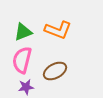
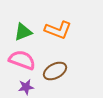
pink semicircle: rotated 96 degrees clockwise
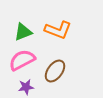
pink semicircle: rotated 48 degrees counterclockwise
brown ellipse: rotated 25 degrees counterclockwise
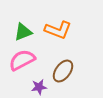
brown ellipse: moved 8 px right
purple star: moved 13 px right
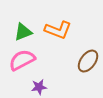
brown ellipse: moved 25 px right, 10 px up
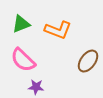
green triangle: moved 2 px left, 8 px up
pink semicircle: moved 1 px right; rotated 108 degrees counterclockwise
purple star: moved 3 px left; rotated 14 degrees clockwise
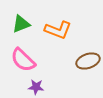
brown ellipse: rotated 35 degrees clockwise
